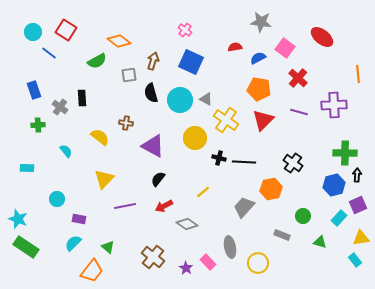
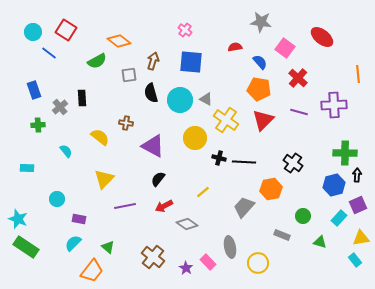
blue semicircle at (258, 58): moved 2 px right, 4 px down; rotated 77 degrees clockwise
blue square at (191, 62): rotated 20 degrees counterclockwise
gray cross at (60, 107): rotated 14 degrees clockwise
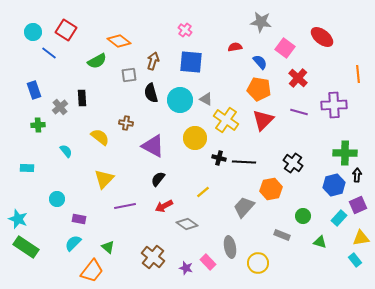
purple star at (186, 268): rotated 16 degrees counterclockwise
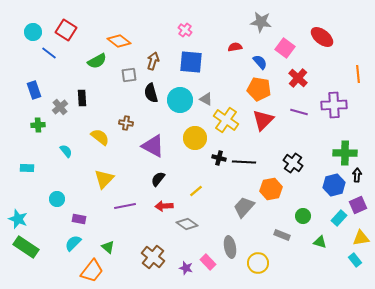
yellow line at (203, 192): moved 7 px left, 1 px up
red arrow at (164, 206): rotated 24 degrees clockwise
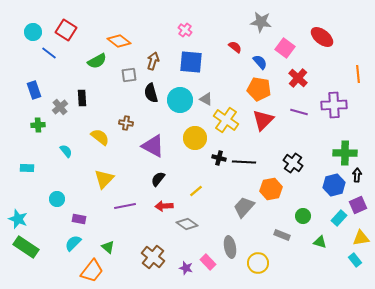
red semicircle at (235, 47): rotated 48 degrees clockwise
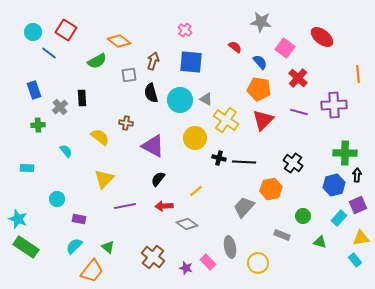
cyan semicircle at (73, 243): moved 1 px right, 3 px down
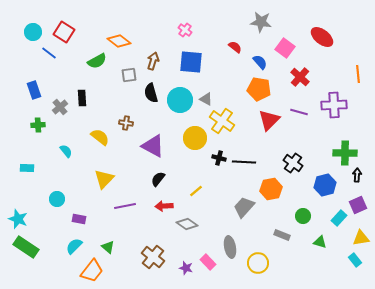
red square at (66, 30): moved 2 px left, 2 px down
red cross at (298, 78): moved 2 px right, 1 px up
yellow cross at (226, 120): moved 4 px left, 1 px down
red triangle at (263, 120): moved 6 px right
blue hexagon at (334, 185): moved 9 px left
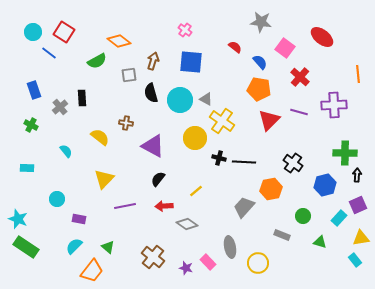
green cross at (38, 125): moved 7 px left; rotated 32 degrees clockwise
